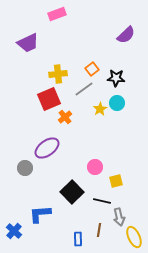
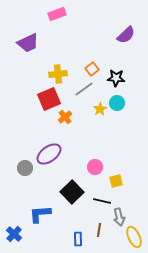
purple ellipse: moved 2 px right, 6 px down
blue cross: moved 3 px down
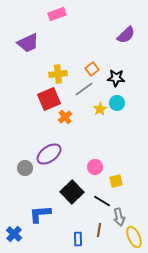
black line: rotated 18 degrees clockwise
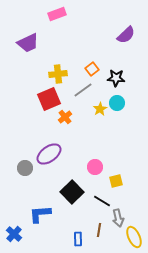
gray line: moved 1 px left, 1 px down
gray arrow: moved 1 px left, 1 px down
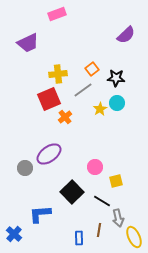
blue rectangle: moved 1 px right, 1 px up
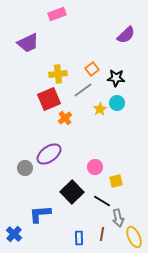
orange cross: moved 1 px down
brown line: moved 3 px right, 4 px down
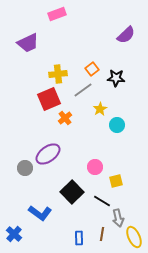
cyan circle: moved 22 px down
purple ellipse: moved 1 px left
blue L-shape: moved 1 px up; rotated 140 degrees counterclockwise
